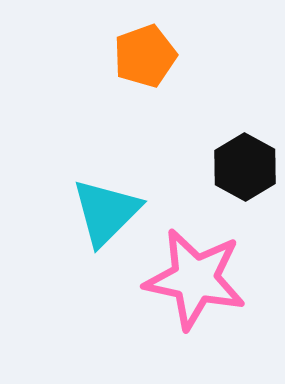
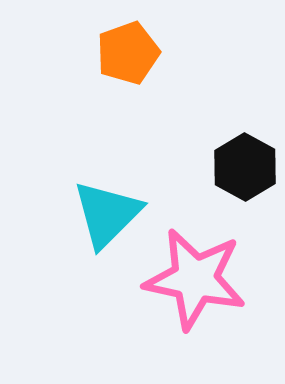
orange pentagon: moved 17 px left, 3 px up
cyan triangle: moved 1 px right, 2 px down
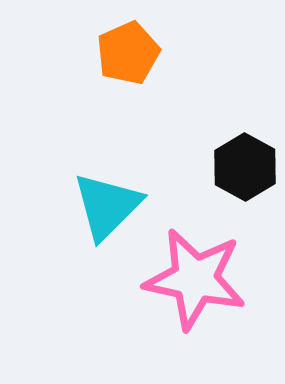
orange pentagon: rotated 4 degrees counterclockwise
cyan triangle: moved 8 px up
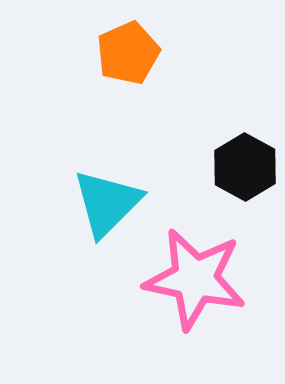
cyan triangle: moved 3 px up
